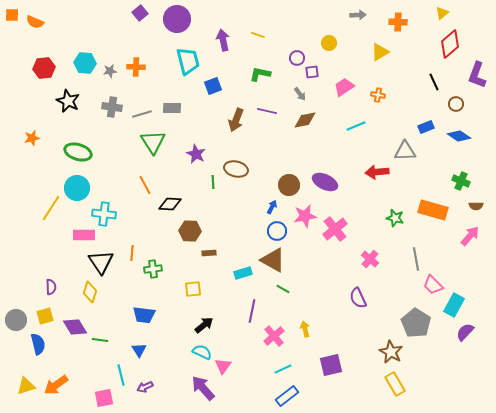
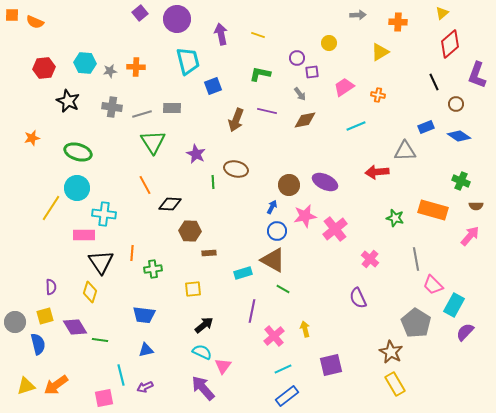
purple arrow at (223, 40): moved 2 px left, 6 px up
gray circle at (16, 320): moved 1 px left, 2 px down
blue triangle at (139, 350): moved 7 px right; rotated 49 degrees clockwise
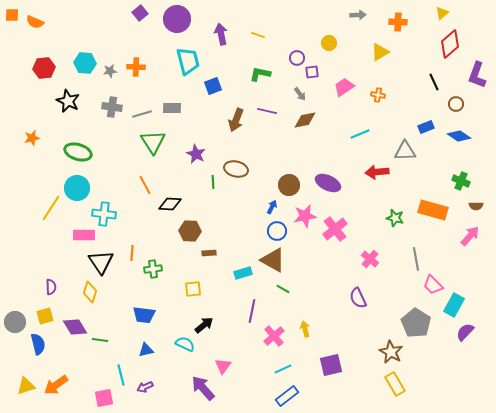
cyan line at (356, 126): moved 4 px right, 8 px down
purple ellipse at (325, 182): moved 3 px right, 1 px down
cyan semicircle at (202, 352): moved 17 px left, 8 px up
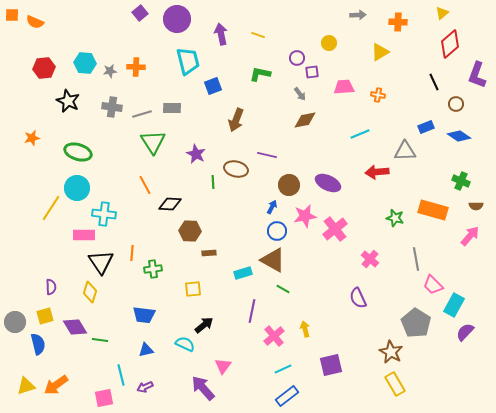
pink trapezoid at (344, 87): rotated 30 degrees clockwise
purple line at (267, 111): moved 44 px down
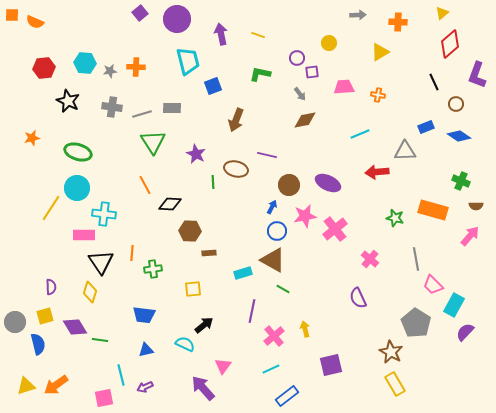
cyan line at (283, 369): moved 12 px left
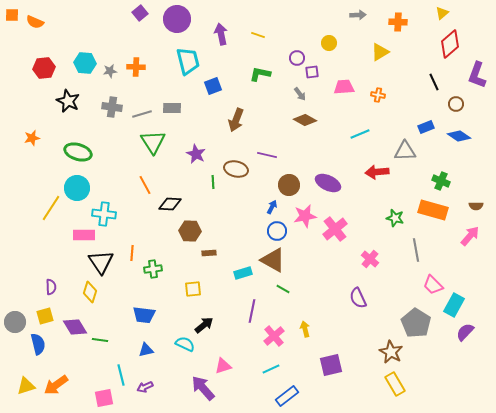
brown diamond at (305, 120): rotated 40 degrees clockwise
green cross at (461, 181): moved 20 px left
gray line at (416, 259): moved 9 px up
pink triangle at (223, 366): rotated 36 degrees clockwise
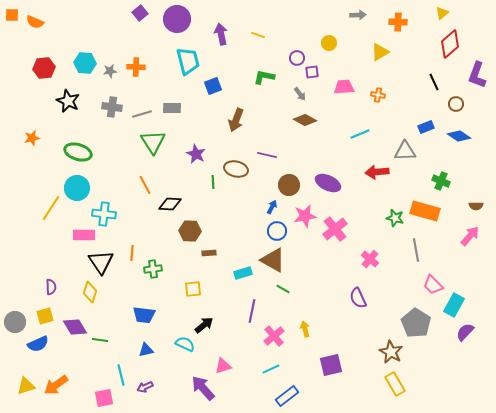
green L-shape at (260, 74): moved 4 px right, 3 px down
orange rectangle at (433, 210): moved 8 px left, 1 px down
blue semicircle at (38, 344): rotated 80 degrees clockwise
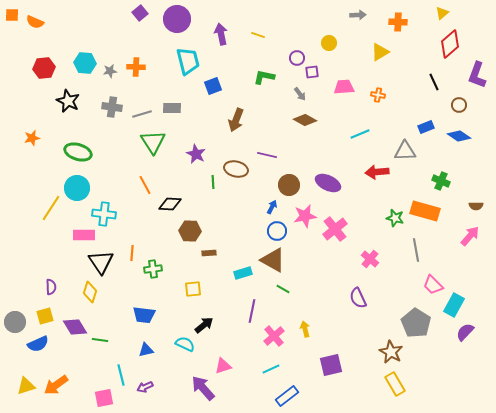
brown circle at (456, 104): moved 3 px right, 1 px down
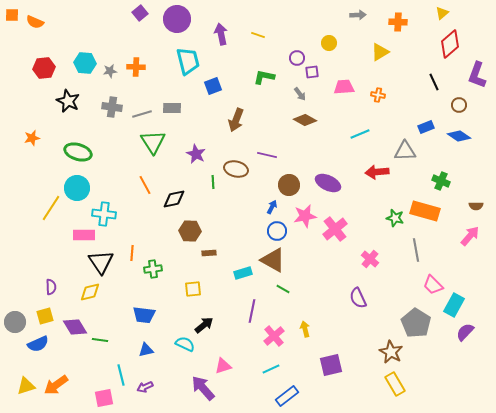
black diamond at (170, 204): moved 4 px right, 5 px up; rotated 15 degrees counterclockwise
yellow diamond at (90, 292): rotated 60 degrees clockwise
